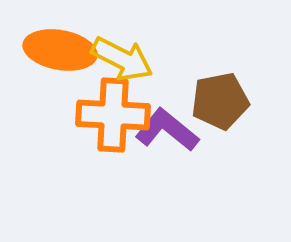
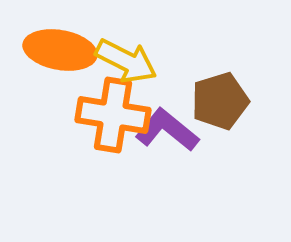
yellow arrow: moved 4 px right, 2 px down
brown pentagon: rotated 6 degrees counterclockwise
orange cross: rotated 6 degrees clockwise
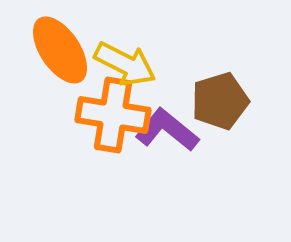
orange ellipse: rotated 46 degrees clockwise
yellow arrow: moved 1 px left, 3 px down
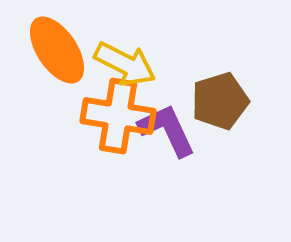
orange ellipse: moved 3 px left
orange cross: moved 5 px right, 1 px down
purple L-shape: rotated 26 degrees clockwise
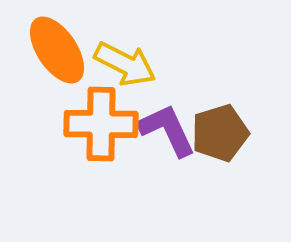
brown pentagon: moved 32 px down
orange cross: moved 17 px left, 8 px down; rotated 8 degrees counterclockwise
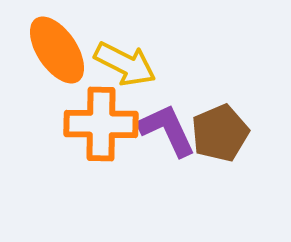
brown pentagon: rotated 6 degrees counterclockwise
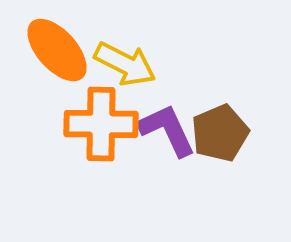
orange ellipse: rotated 8 degrees counterclockwise
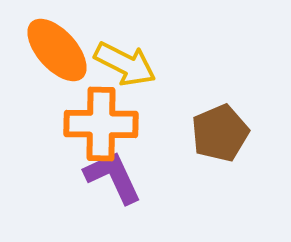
purple L-shape: moved 54 px left, 47 px down
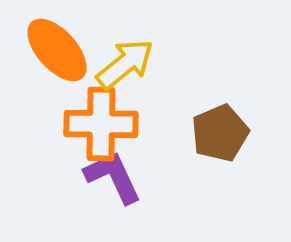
yellow arrow: rotated 66 degrees counterclockwise
